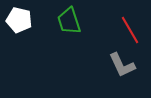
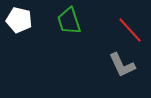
red line: rotated 12 degrees counterclockwise
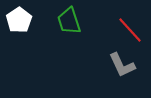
white pentagon: rotated 25 degrees clockwise
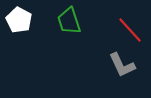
white pentagon: rotated 10 degrees counterclockwise
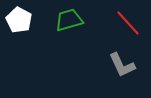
green trapezoid: moved 1 px up; rotated 92 degrees clockwise
red line: moved 2 px left, 7 px up
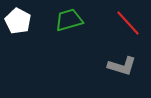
white pentagon: moved 1 px left, 1 px down
gray L-shape: moved 1 px down; rotated 48 degrees counterclockwise
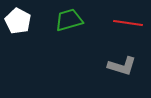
red line: rotated 40 degrees counterclockwise
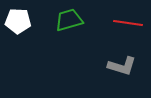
white pentagon: rotated 25 degrees counterclockwise
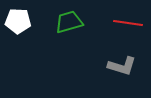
green trapezoid: moved 2 px down
